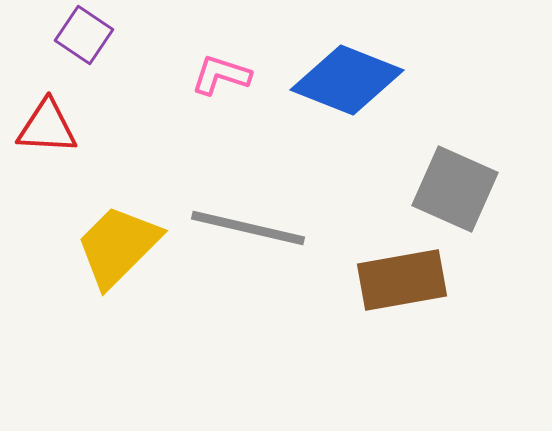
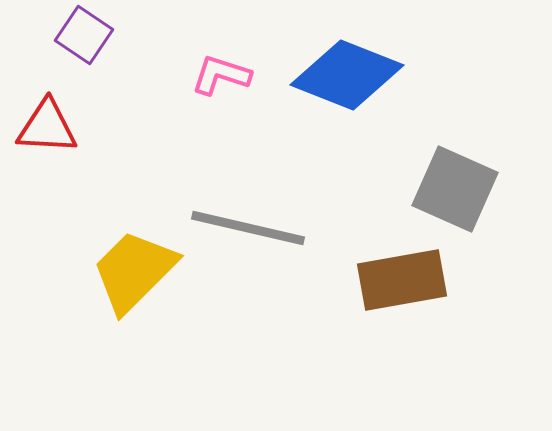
blue diamond: moved 5 px up
yellow trapezoid: moved 16 px right, 25 px down
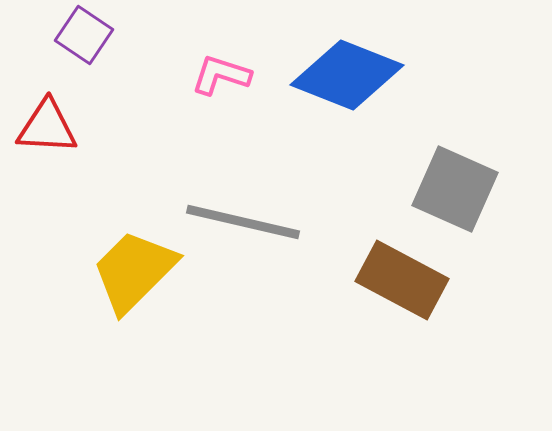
gray line: moved 5 px left, 6 px up
brown rectangle: rotated 38 degrees clockwise
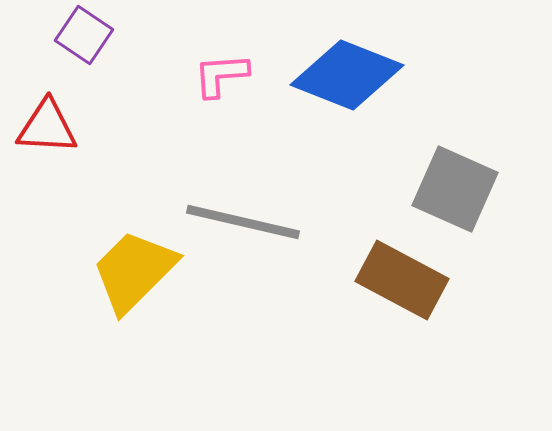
pink L-shape: rotated 22 degrees counterclockwise
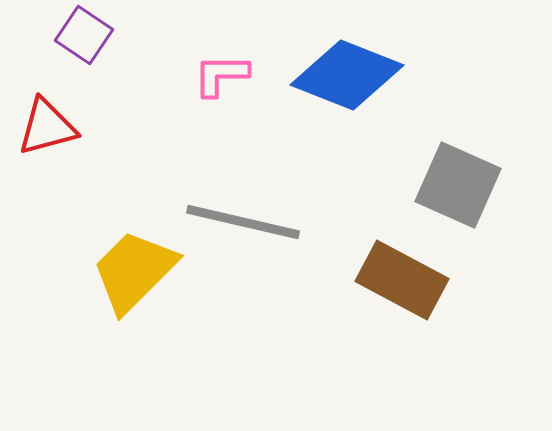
pink L-shape: rotated 4 degrees clockwise
red triangle: rotated 18 degrees counterclockwise
gray square: moved 3 px right, 4 px up
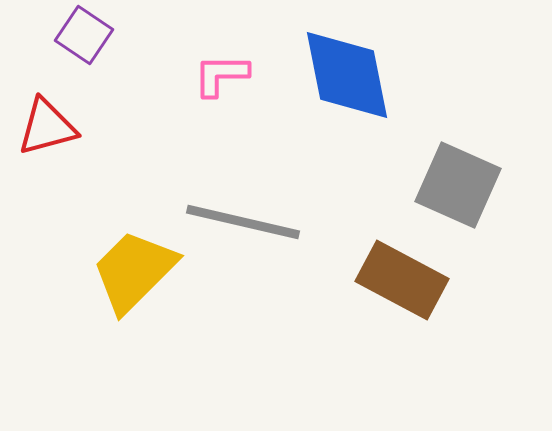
blue diamond: rotated 57 degrees clockwise
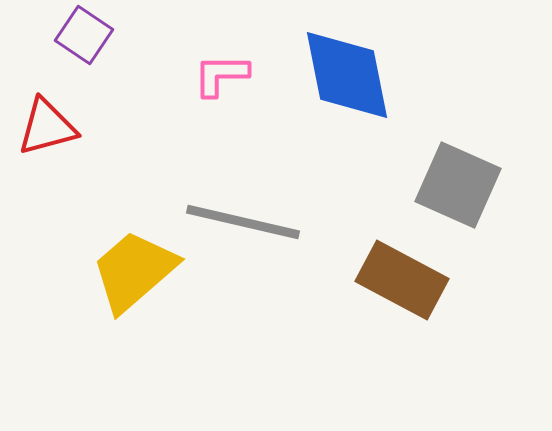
yellow trapezoid: rotated 4 degrees clockwise
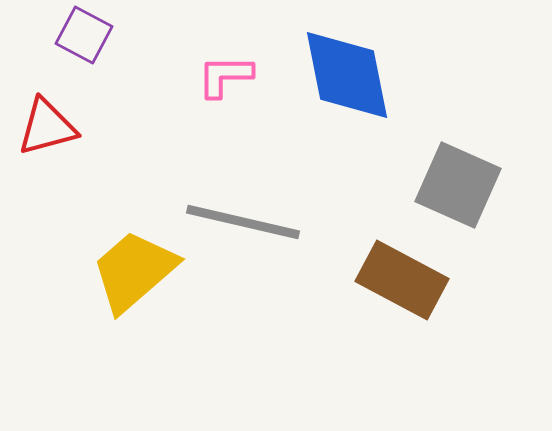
purple square: rotated 6 degrees counterclockwise
pink L-shape: moved 4 px right, 1 px down
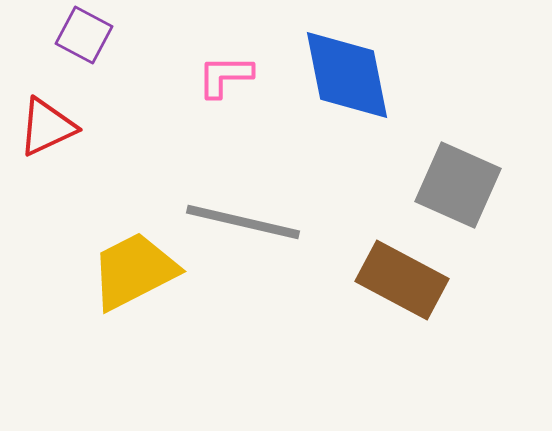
red triangle: rotated 10 degrees counterclockwise
yellow trapezoid: rotated 14 degrees clockwise
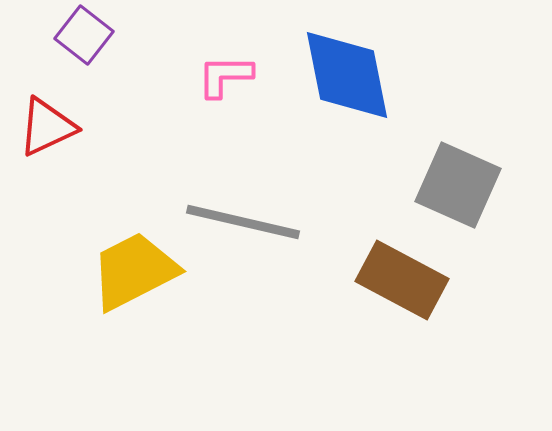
purple square: rotated 10 degrees clockwise
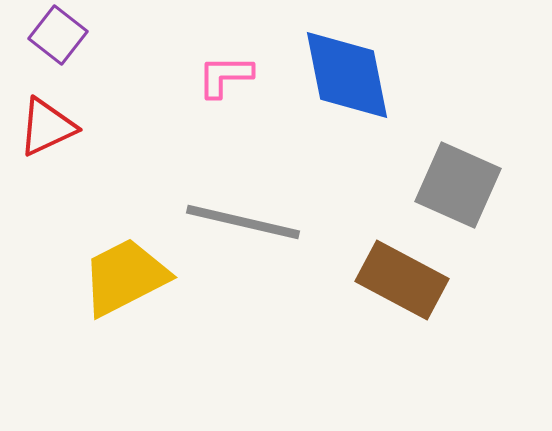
purple square: moved 26 px left
yellow trapezoid: moved 9 px left, 6 px down
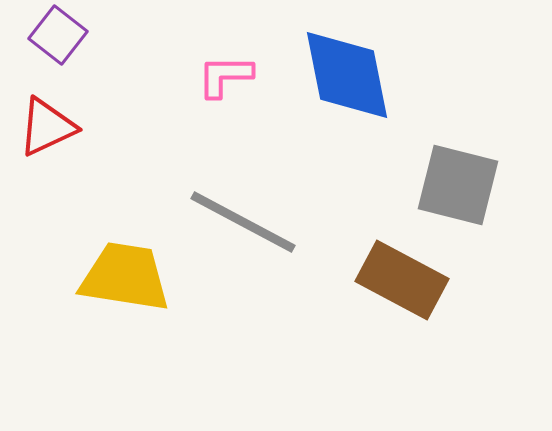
gray square: rotated 10 degrees counterclockwise
gray line: rotated 15 degrees clockwise
yellow trapezoid: rotated 36 degrees clockwise
